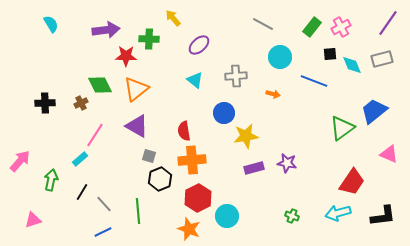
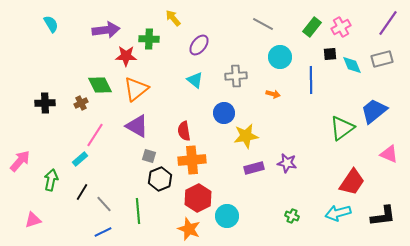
purple ellipse at (199, 45): rotated 10 degrees counterclockwise
blue line at (314, 81): moved 3 px left, 1 px up; rotated 68 degrees clockwise
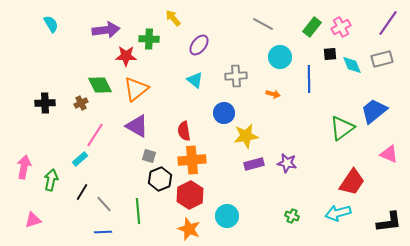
blue line at (311, 80): moved 2 px left, 1 px up
pink arrow at (20, 161): moved 4 px right, 6 px down; rotated 30 degrees counterclockwise
purple rectangle at (254, 168): moved 4 px up
red hexagon at (198, 198): moved 8 px left, 3 px up
black L-shape at (383, 216): moved 6 px right, 6 px down
blue line at (103, 232): rotated 24 degrees clockwise
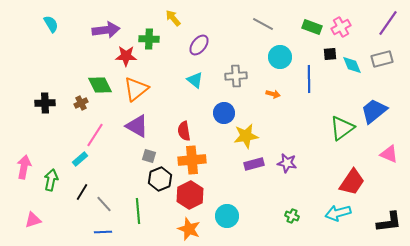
green rectangle at (312, 27): rotated 72 degrees clockwise
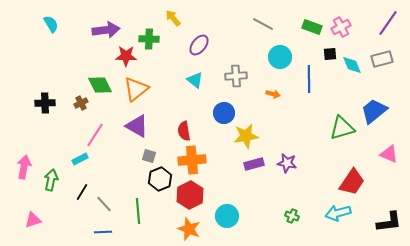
green triangle at (342, 128): rotated 20 degrees clockwise
cyan rectangle at (80, 159): rotated 14 degrees clockwise
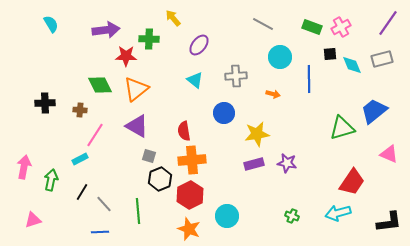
brown cross at (81, 103): moved 1 px left, 7 px down; rotated 32 degrees clockwise
yellow star at (246, 136): moved 11 px right, 2 px up
blue line at (103, 232): moved 3 px left
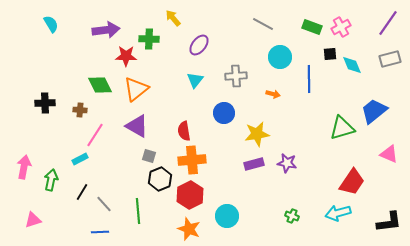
gray rectangle at (382, 59): moved 8 px right
cyan triangle at (195, 80): rotated 30 degrees clockwise
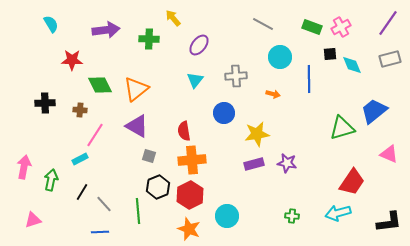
red star at (126, 56): moved 54 px left, 4 px down
black hexagon at (160, 179): moved 2 px left, 8 px down
green cross at (292, 216): rotated 16 degrees counterclockwise
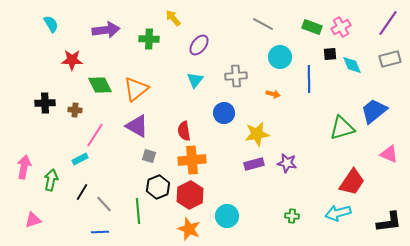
brown cross at (80, 110): moved 5 px left
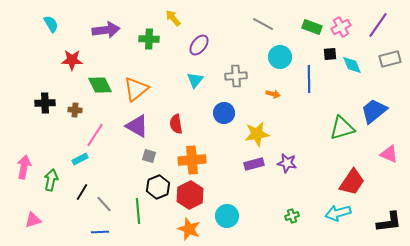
purple line at (388, 23): moved 10 px left, 2 px down
red semicircle at (184, 131): moved 8 px left, 7 px up
green cross at (292, 216): rotated 24 degrees counterclockwise
